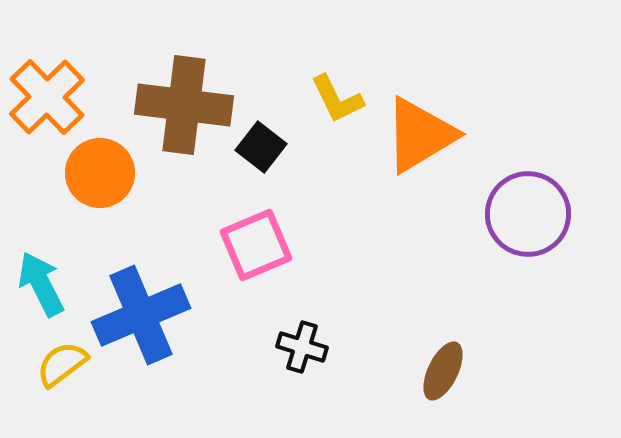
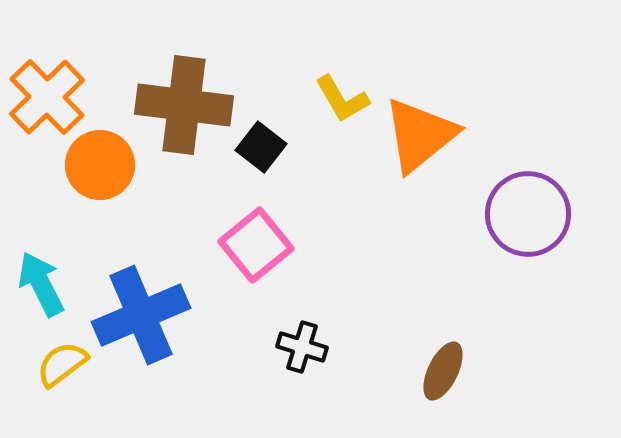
yellow L-shape: moved 5 px right; rotated 4 degrees counterclockwise
orange triangle: rotated 8 degrees counterclockwise
orange circle: moved 8 px up
pink square: rotated 16 degrees counterclockwise
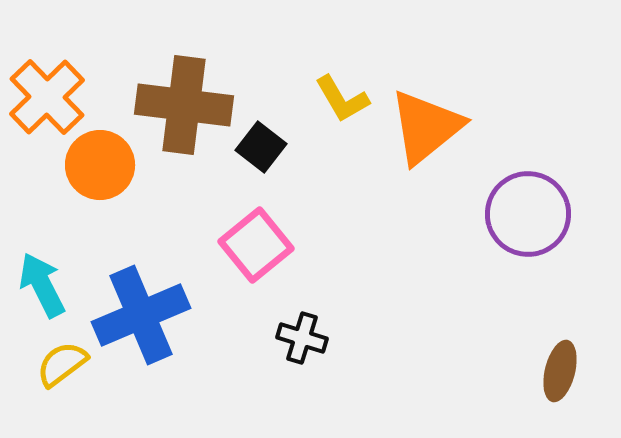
orange triangle: moved 6 px right, 8 px up
cyan arrow: moved 1 px right, 1 px down
black cross: moved 9 px up
brown ellipse: moved 117 px right; rotated 12 degrees counterclockwise
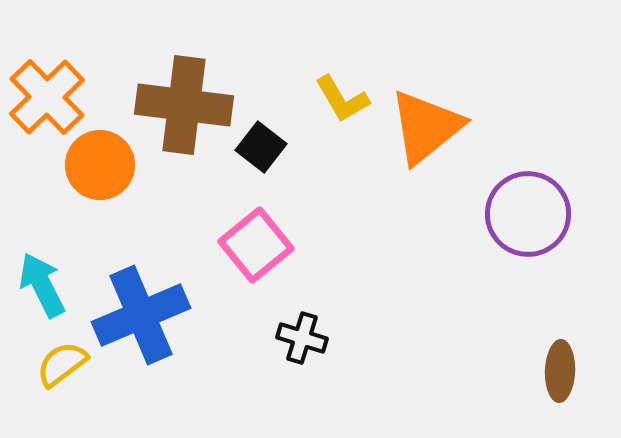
brown ellipse: rotated 12 degrees counterclockwise
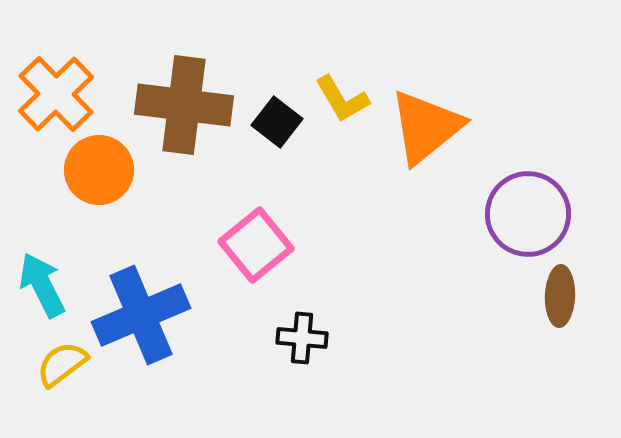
orange cross: moved 9 px right, 3 px up
black square: moved 16 px right, 25 px up
orange circle: moved 1 px left, 5 px down
black cross: rotated 12 degrees counterclockwise
brown ellipse: moved 75 px up
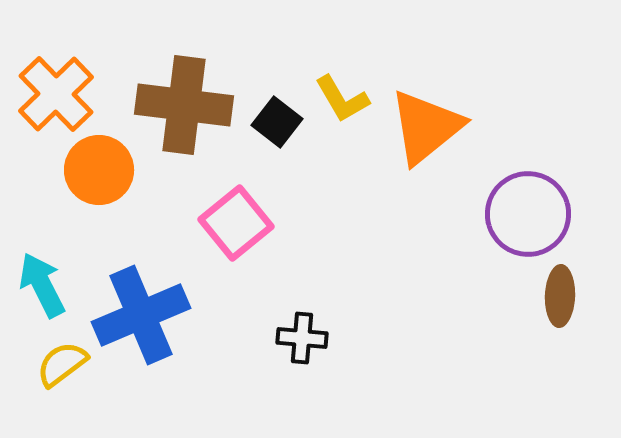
pink square: moved 20 px left, 22 px up
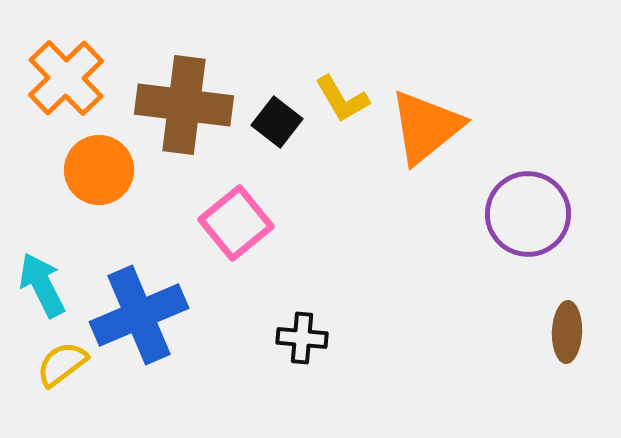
orange cross: moved 10 px right, 16 px up
brown ellipse: moved 7 px right, 36 px down
blue cross: moved 2 px left
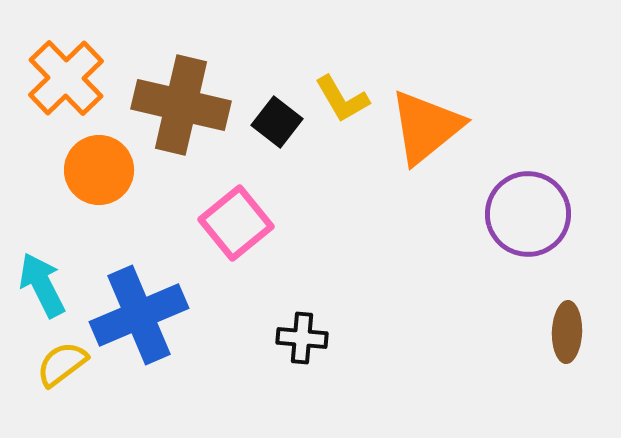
brown cross: moved 3 px left; rotated 6 degrees clockwise
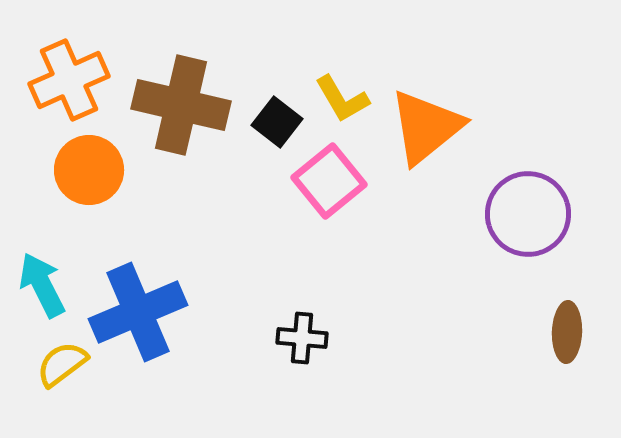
orange cross: moved 3 px right, 2 px down; rotated 20 degrees clockwise
orange circle: moved 10 px left
pink square: moved 93 px right, 42 px up
blue cross: moved 1 px left, 3 px up
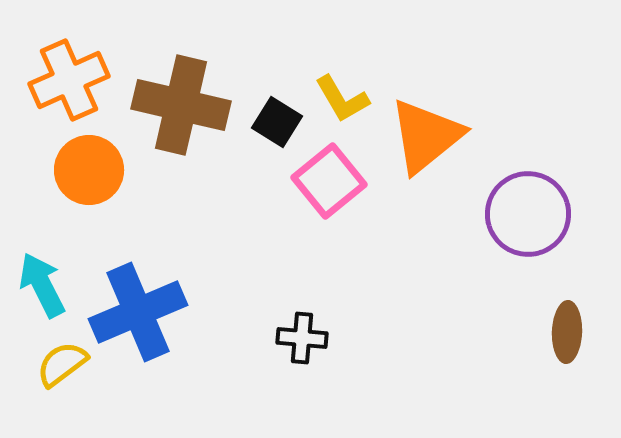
black square: rotated 6 degrees counterclockwise
orange triangle: moved 9 px down
